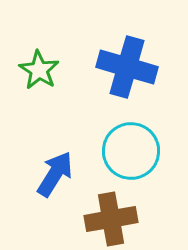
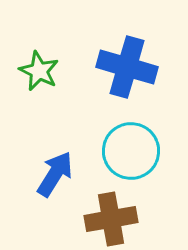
green star: moved 1 px down; rotated 6 degrees counterclockwise
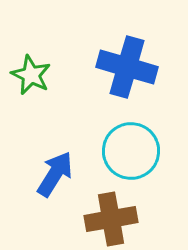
green star: moved 8 px left, 4 px down
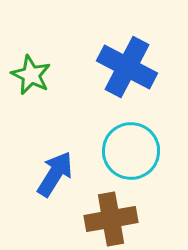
blue cross: rotated 12 degrees clockwise
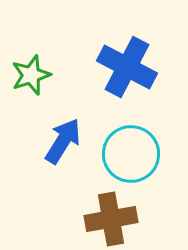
green star: rotated 27 degrees clockwise
cyan circle: moved 3 px down
blue arrow: moved 8 px right, 33 px up
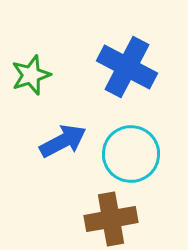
blue arrow: rotated 30 degrees clockwise
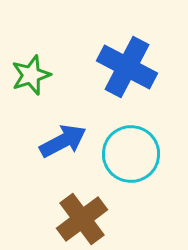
brown cross: moved 29 px left; rotated 27 degrees counterclockwise
